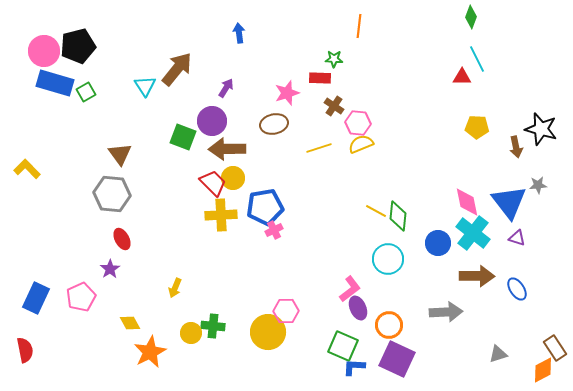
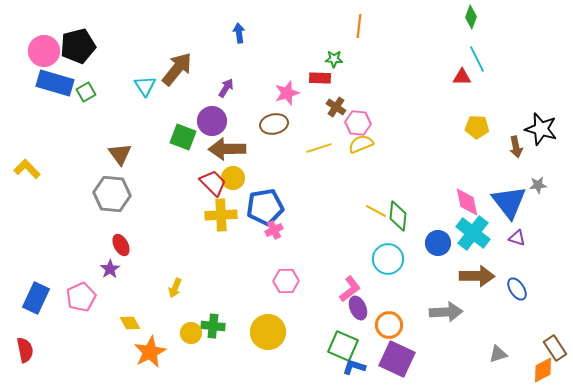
brown cross at (334, 106): moved 2 px right, 1 px down
red ellipse at (122, 239): moved 1 px left, 6 px down
pink hexagon at (286, 311): moved 30 px up
blue L-shape at (354, 367): rotated 15 degrees clockwise
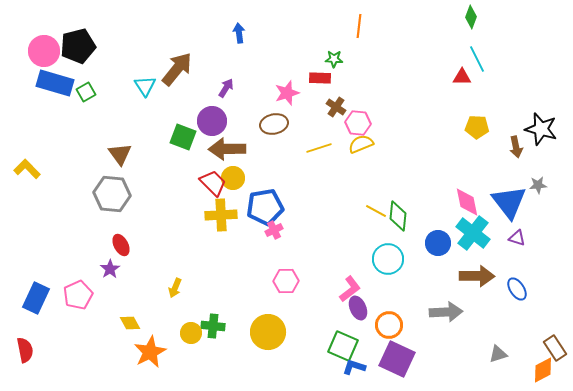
pink pentagon at (81, 297): moved 3 px left, 2 px up
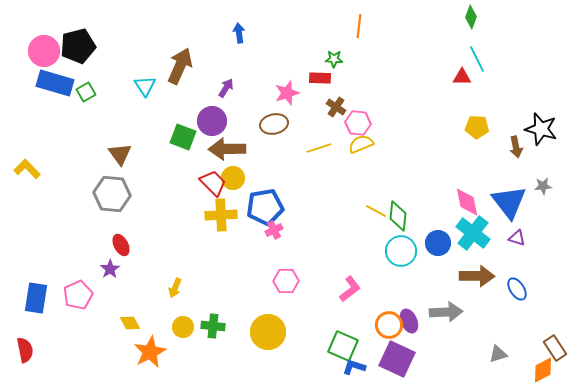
brown arrow at (177, 69): moved 3 px right, 3 px up; rotated 15 degrees counterclockwise
gray star at (538, 185): moved 5 px right, 1 px down
cyan circle at (388, 259): moved 13 px right, 8 px up
blue rectangle at (36, 298): rotated 16 degrees counterclockwise
purple ellipse at (358, 308): moved 51 px right, 13 px down
yellow circle at (191, 333): moved 8 px left, 6 px up
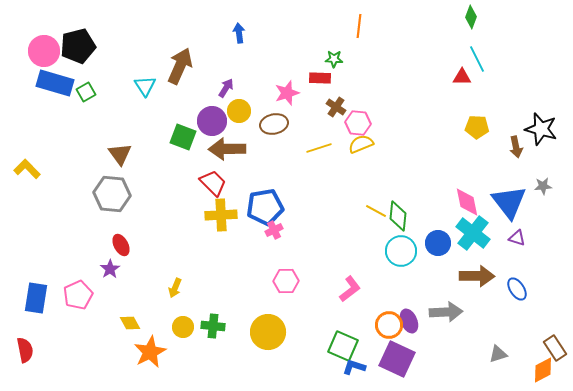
yellow circle at (233, 178): moved 6 px right, 67 px up
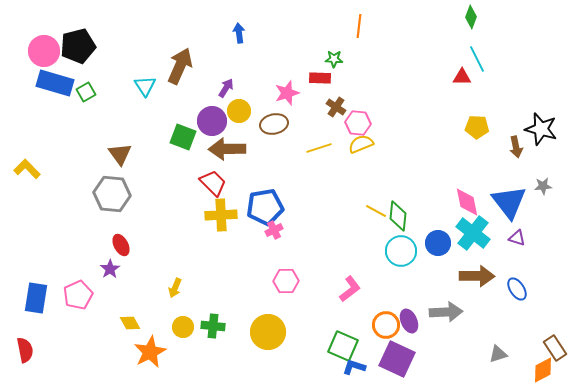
orange circle at (389, 325): moved 3 px left
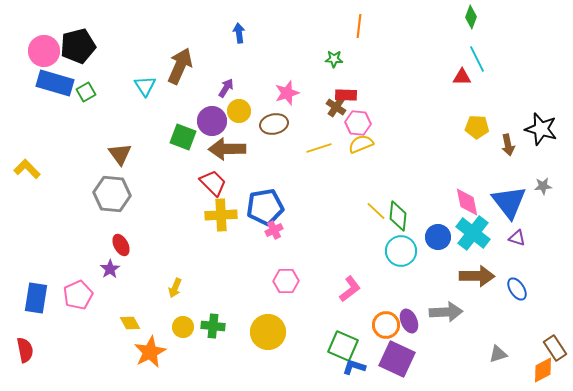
red rectangle at (320, 78): moved 26 px right, 17 px down
brown arrow at (516, 147): moved 8 px left, 2 px up
yellow line at (376, 211): rotated 15 degrees clockwise
blue circle at (438, 243): moved 6 px up
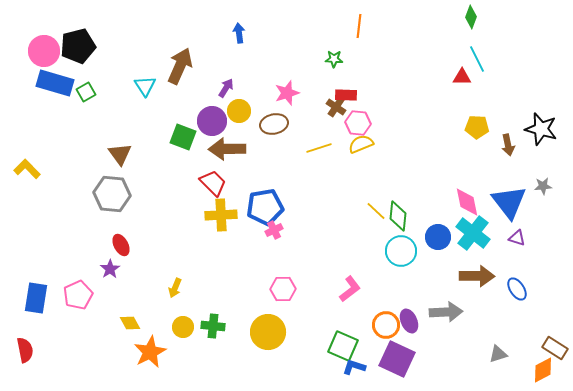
pink hexagon at (286, 281): moved 3 px left, 8 px down
brown rectangle at (555, 348): rotated 25 degrees counterclockwise
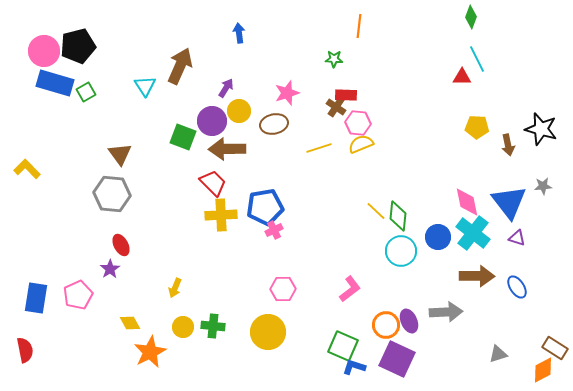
blue ellipse at (517, 289): moved 2 px up
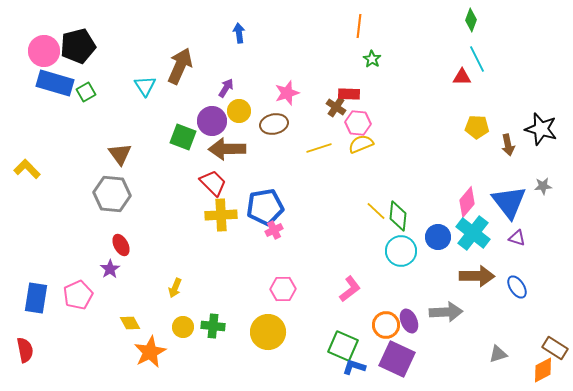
green diamond at (471, 17): moved 3 px down
green star at (334, 59): moved 38 px right; rotated 30 degrees clockwise
red rectangle at (346, 95): moved 3 px right, 1 px up
pink diamond at (467, 202): rotated 52 degrees clockwise
